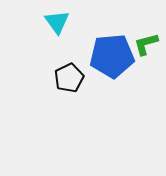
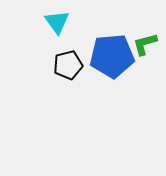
green L-shape: moved 1 px left
black pentagon: moved 1 px left, 13 px up; rotated 12 degrees clockwise
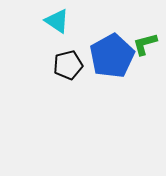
cyan triangle: moved 1 px up; rotated 20 degrees counterclockwise
blue pentagon: rotated 24 degrees counterclockwise
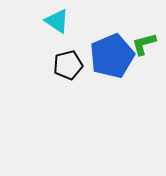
green L-shape: moved 1 px left
blue pentagon: rotated 6 degrees clockwise
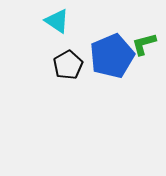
black pentagon: rotated 16 degrees counterclockwise
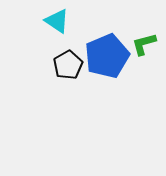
blue pentagon: moved 5 px left
